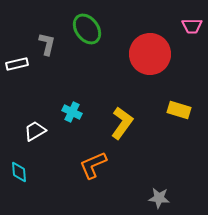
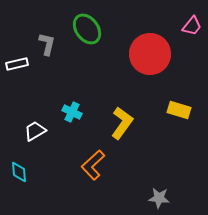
pink trapezoid: rotated 50 degrees counterclockwise
orange L-shape: rotated 20 degrees counterclockwise
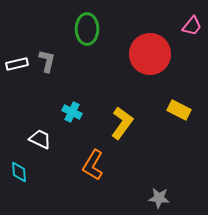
green ellipse: rotated 36 degrees clockwise
gray L-shape: moved 17 px down
yellow rectangle: rotated 10 degrees clockwise
white trapezoid: moved 5 px right, 8 px down; rotated 55 degrees clockwise
orange L-shape: rotated 16 degrees counterclockwise
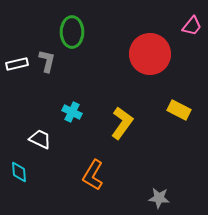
green ellipse: moved 15 px left, 3 px down
orange L-shape: moved 10 px down
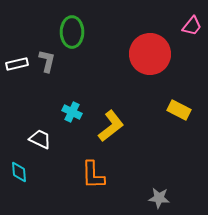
yellow L-shape: moved 11 px left, 3 px down; rotated 16 degrees clockwise
orange L-shape: rotated 32 degrees counterclockwise
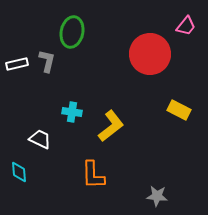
pink trapezoid: moved 6 px left
green ellipse: rotated 12 degrees clockwise
cyan cross: rotated 18 degrees counterclockwise
gray star: moved 2 px left, 2 px up
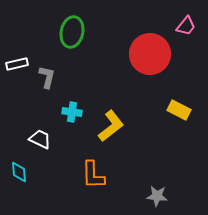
gray L-shape: moved 16 px down
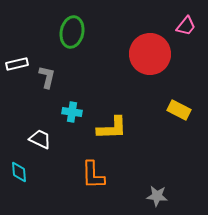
yellow L-shape: moved 1 px right, 2 px down; rotated 36 degrees clockwise
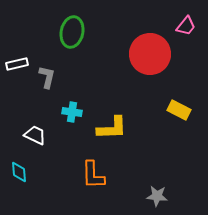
white trapezoid: moved 5 px left, 4 px up
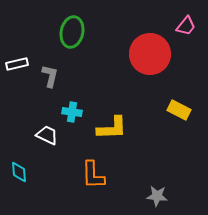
gray L-shape: moved 3 px right, 1 px up
white trapezoid: moved 12 px right
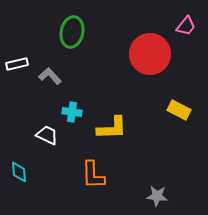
gray L-shape: rotated 55 degrees counterclockwise
